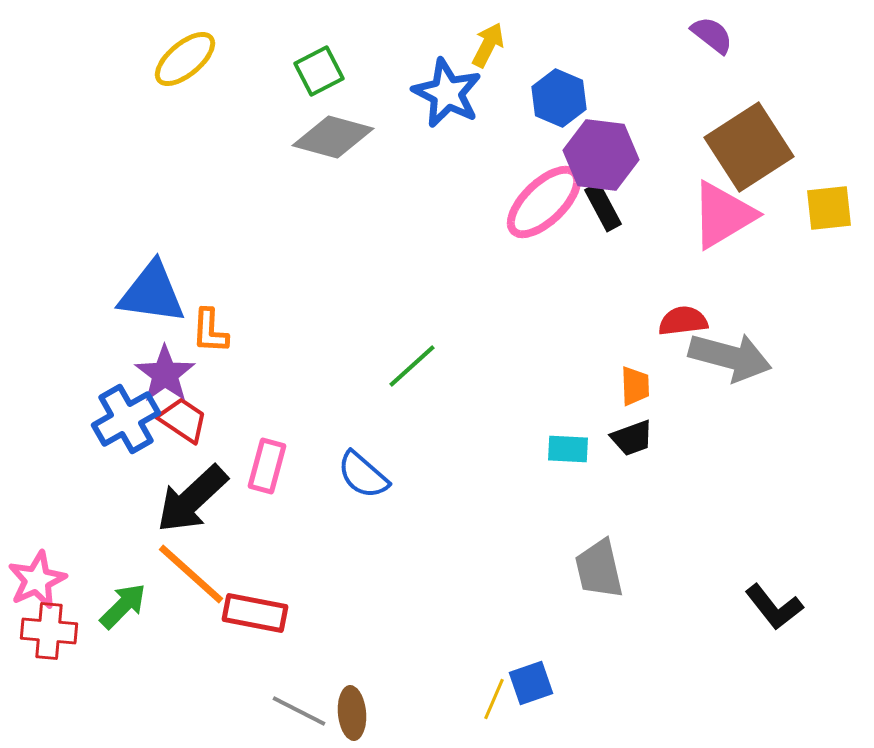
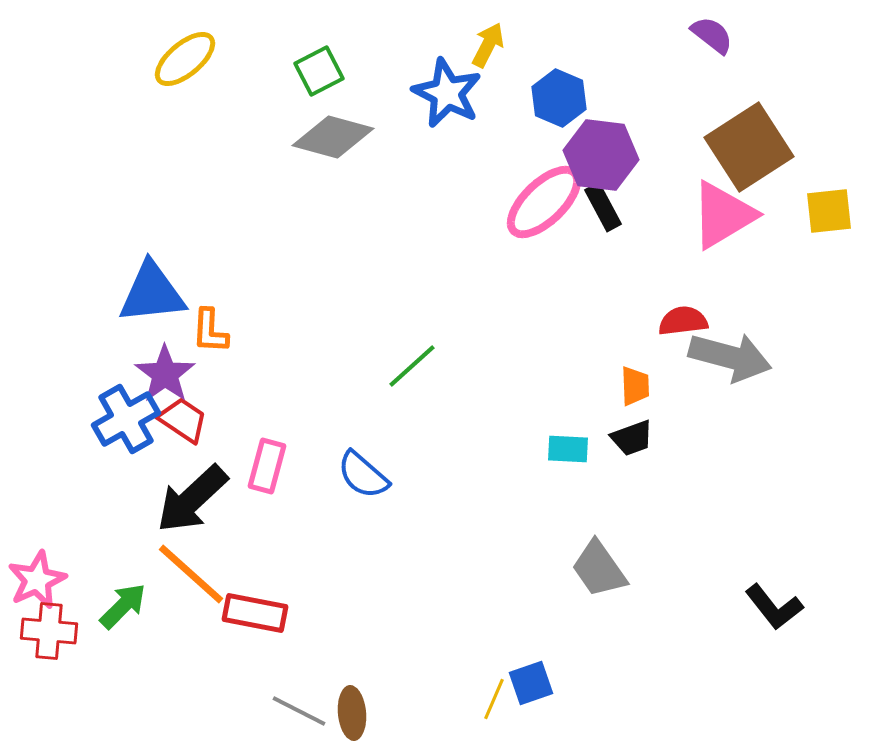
yellow square: moved 3 px down
blue triangle: rotated 14 degrees counterclockwise
gray trapezoid: rotated 22 degrees counterclockwise
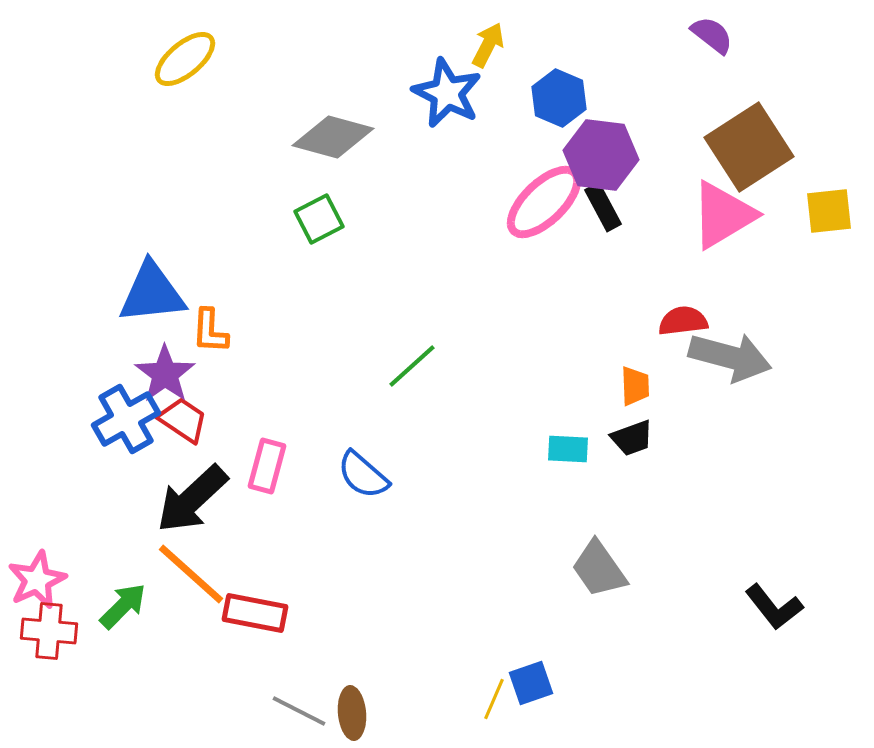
green square: moved 148 px down
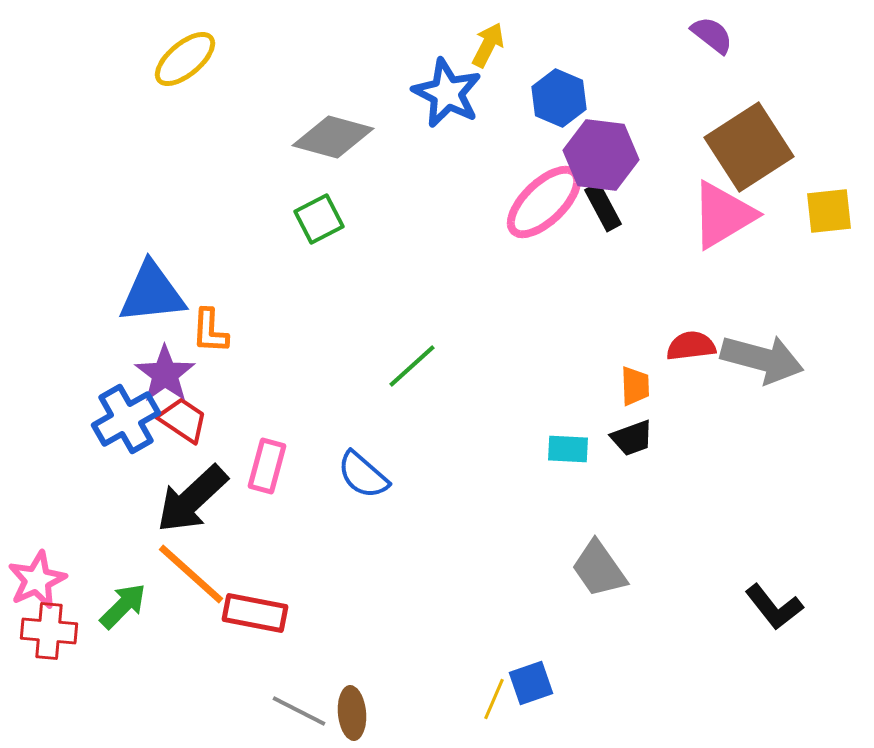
red semicircle: moved 8 px right, 25 px down
gray arrow: moved 32 px right, 2 px down
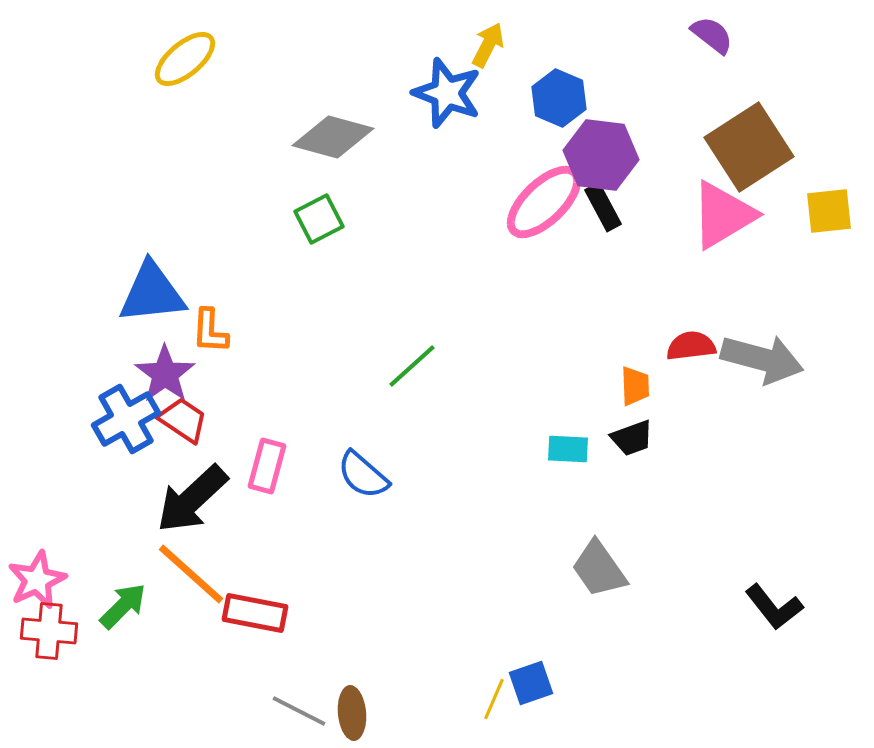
blue star: rotated 6 degrees counterclockwise
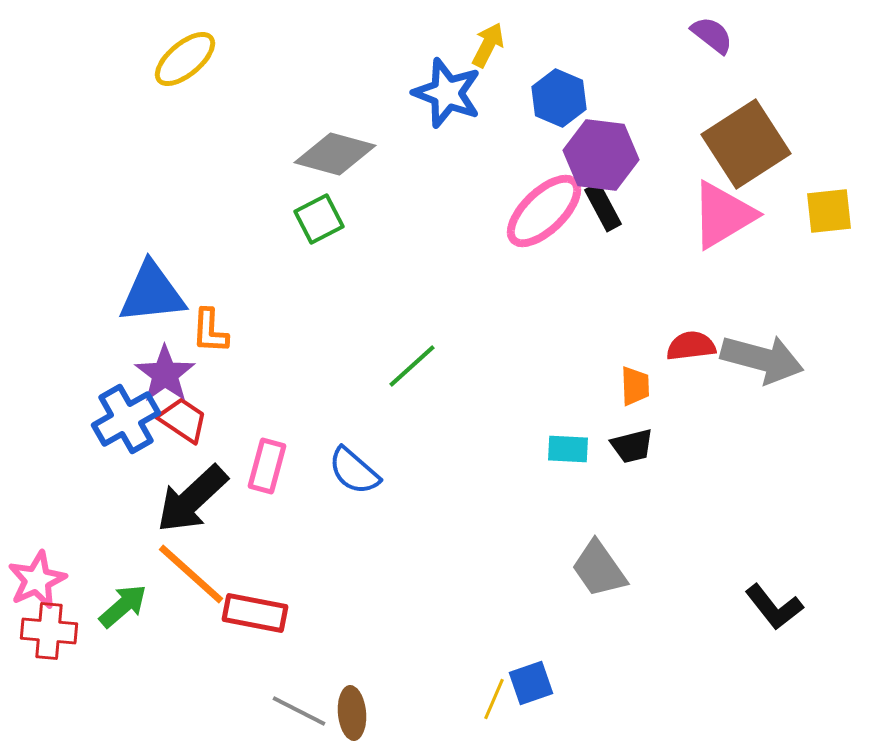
gray diamond: moved 2 px right, 17 px down
brown square: moved 3 px left, 3 px up
pink ellipse: moved 9 px down
black trapezoid: moved 8 px down; rotated 6 degrees clockwise
blue semicircle: moved 9 px left, 4 px up
green arrow: rotated 4 degrees clockwise
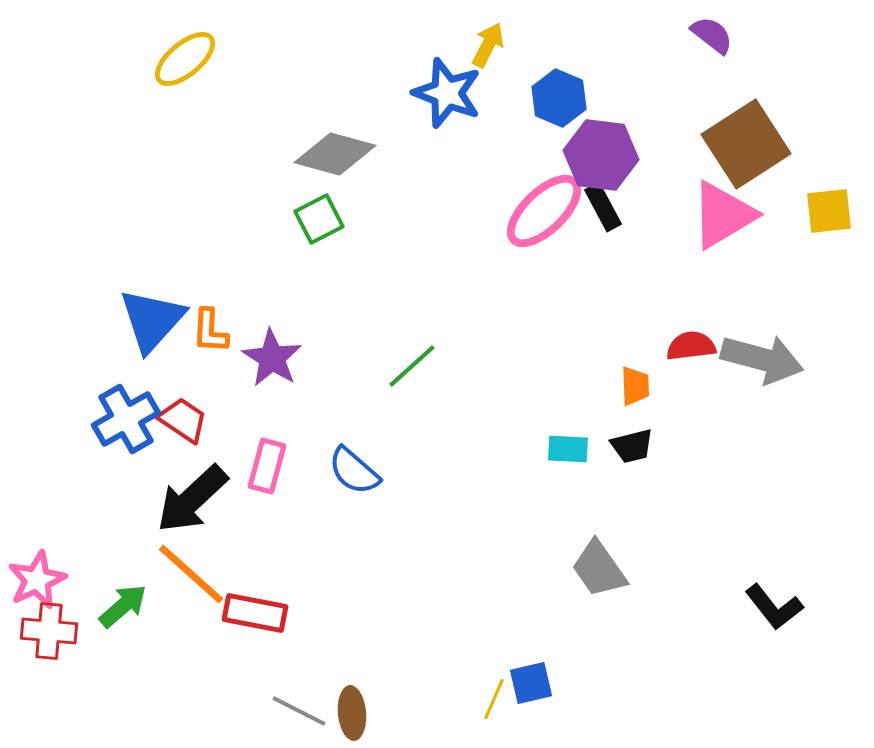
blue triangle: moved 27 px down; rotated 42 degrees counterclockwise
purple star: moved 107 px right, 16 px up; rotated 4 degrees counterclockwise
blue square: rotated 6 degrees clockwise
